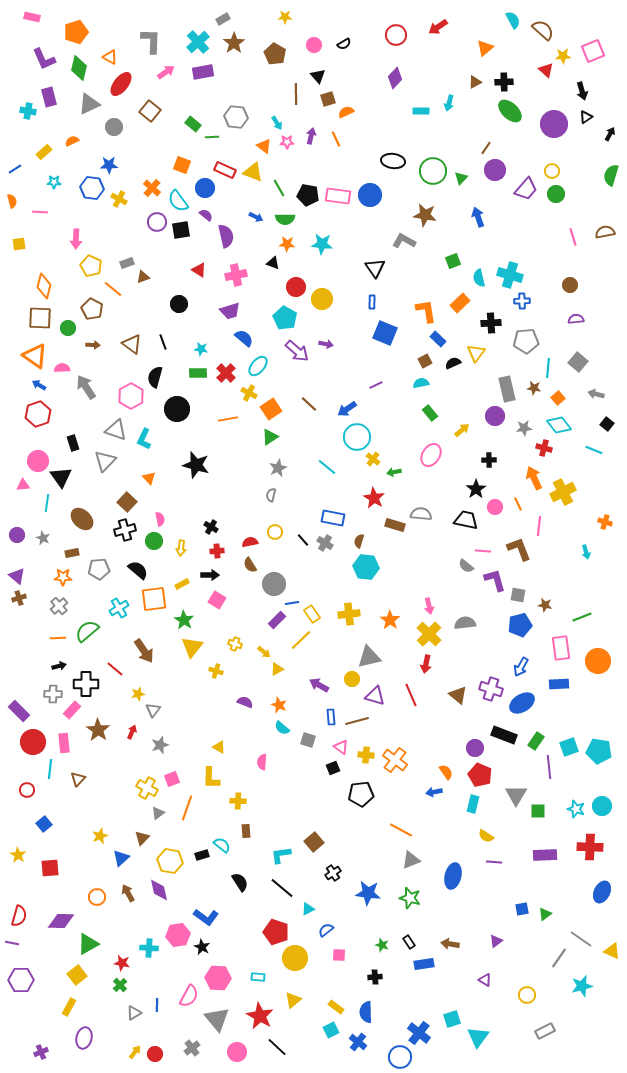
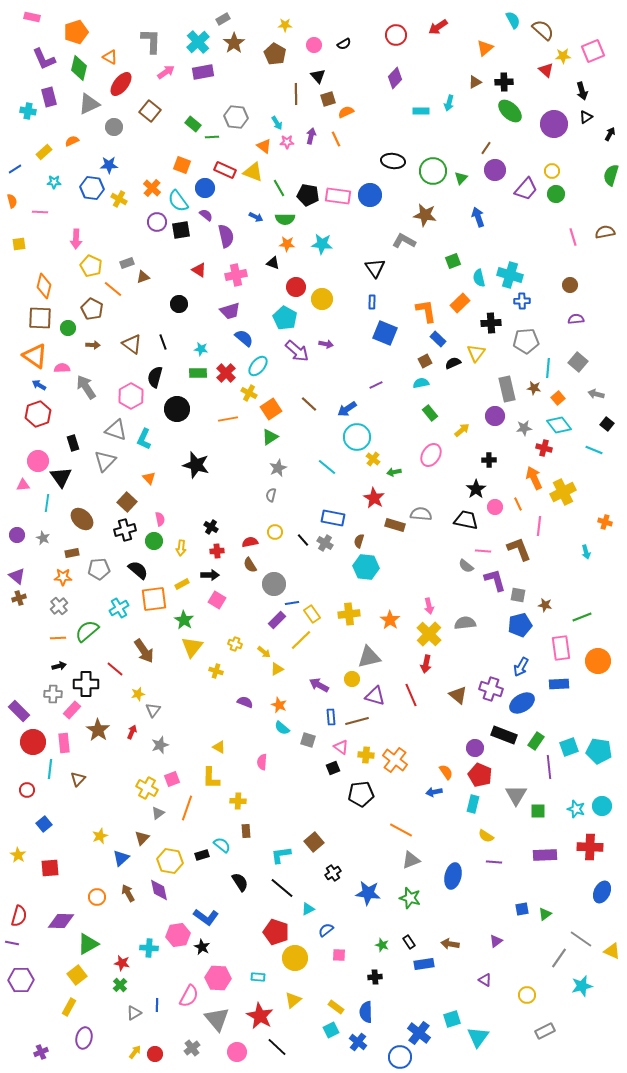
yellow star at (285, 17): moved 8 px down
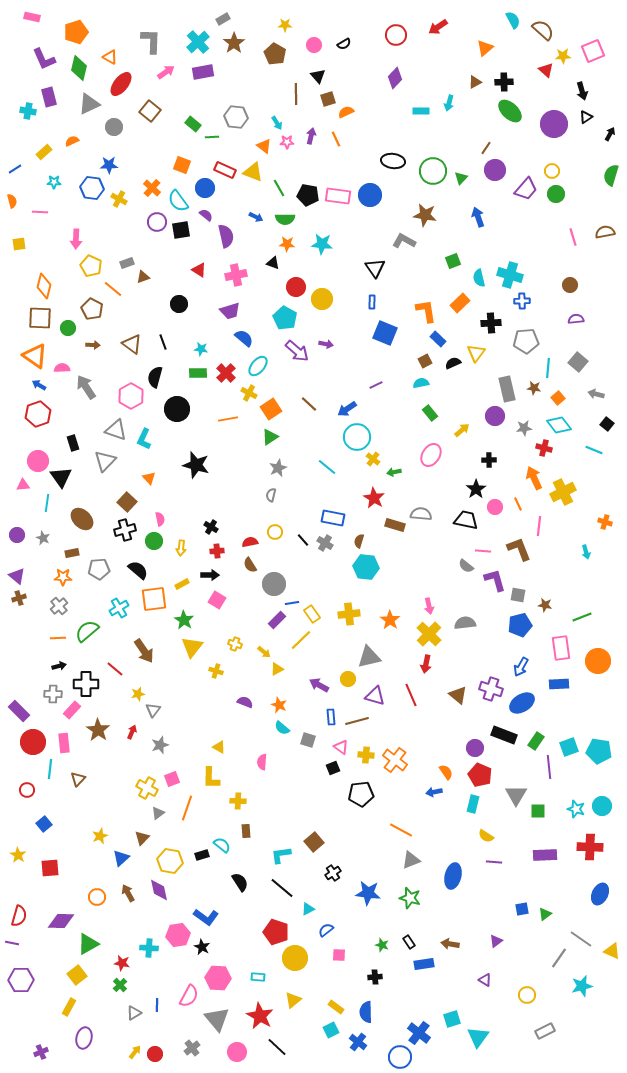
yellow circle at (352, 679): moved 4 px left
blue ellipse at (602, 892): moved 2 px left, 2 px down
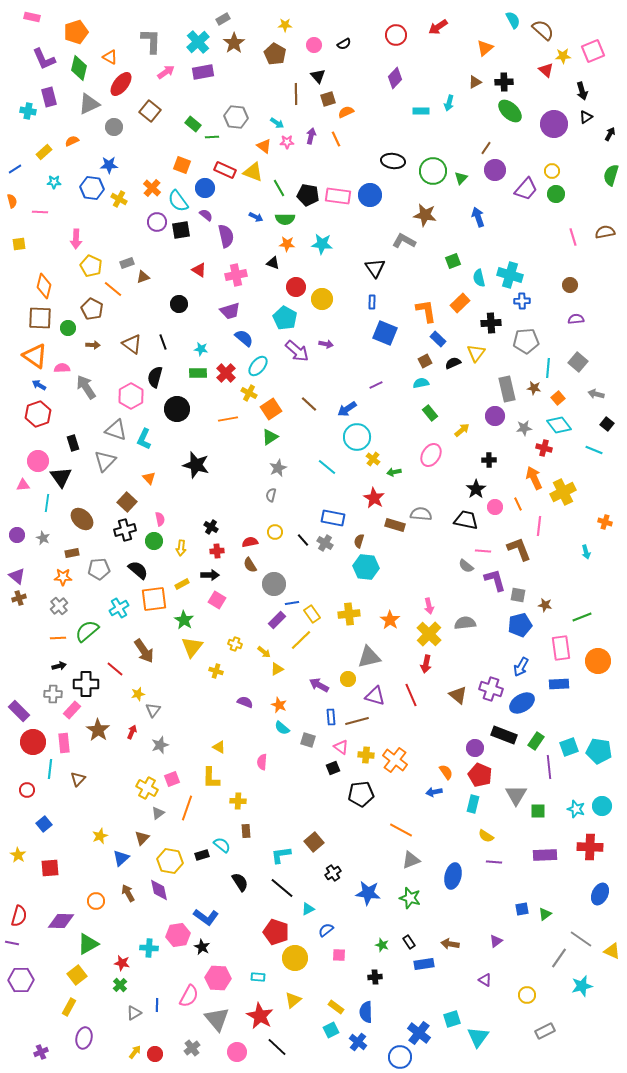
cyan arrow at (277, 123): rotated 24 degrees counterclockwise
orange circle at (97, 897): moved 1 px left, 4 px down
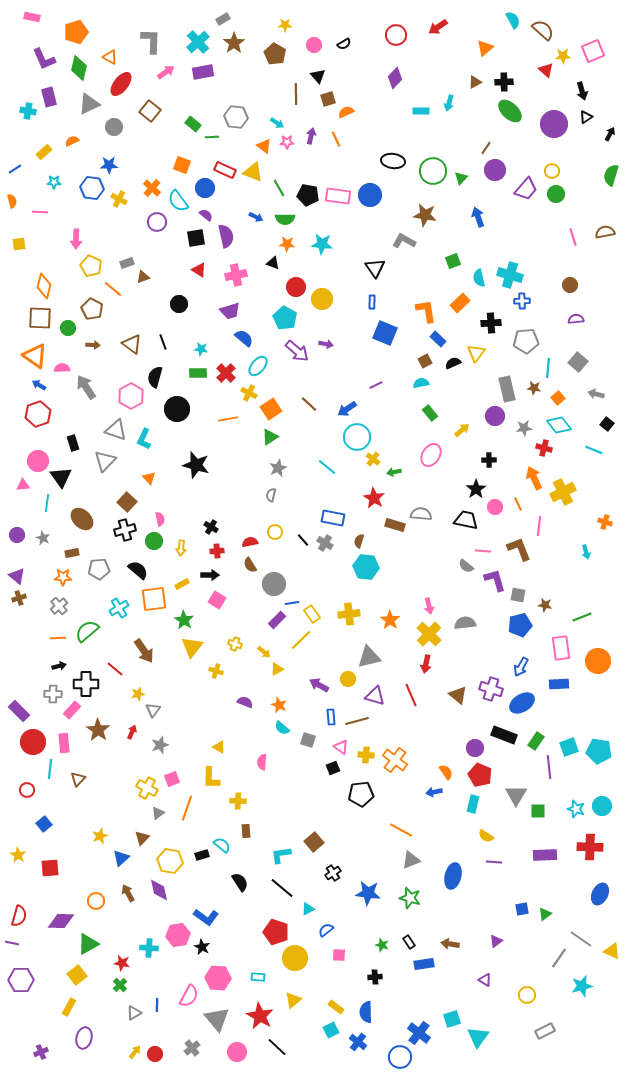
black square at (181, 230): moved 15 px right, 8 px down
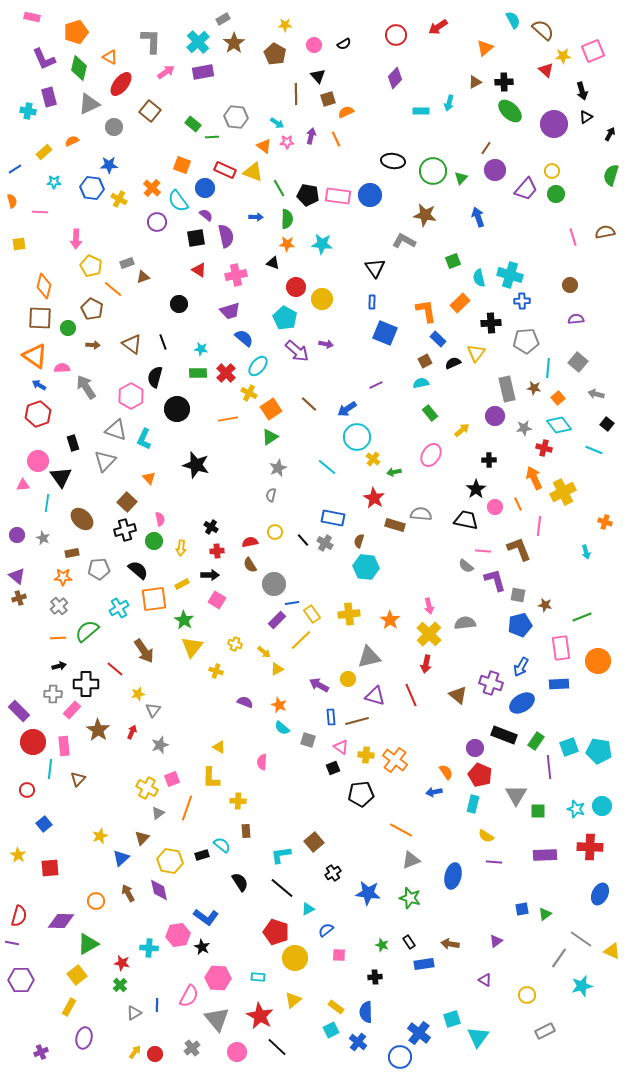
blue arrow at (256, 217): rotated 24 degrees counterclockwise
green semicircle at (285, 219): moved 2 px right; rotated 90 degrees counterclockwise
purple cross at (491, 689): moved 6 px up
pink rectangle at (64, 743): moved 3 px down
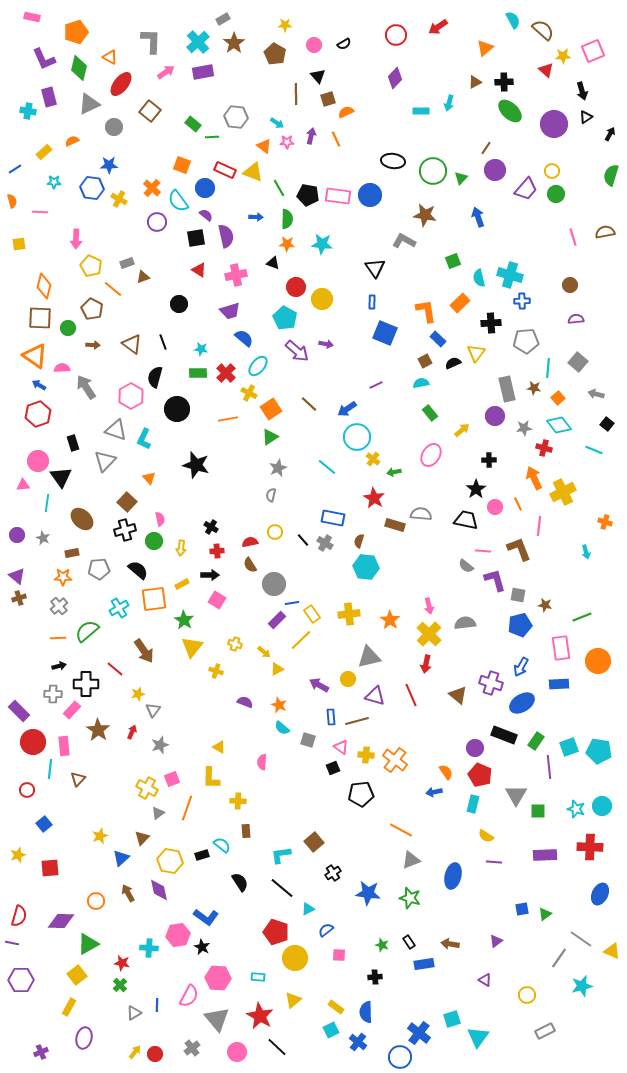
yellow star at (18, 855): rotated 21 degrees clockwise
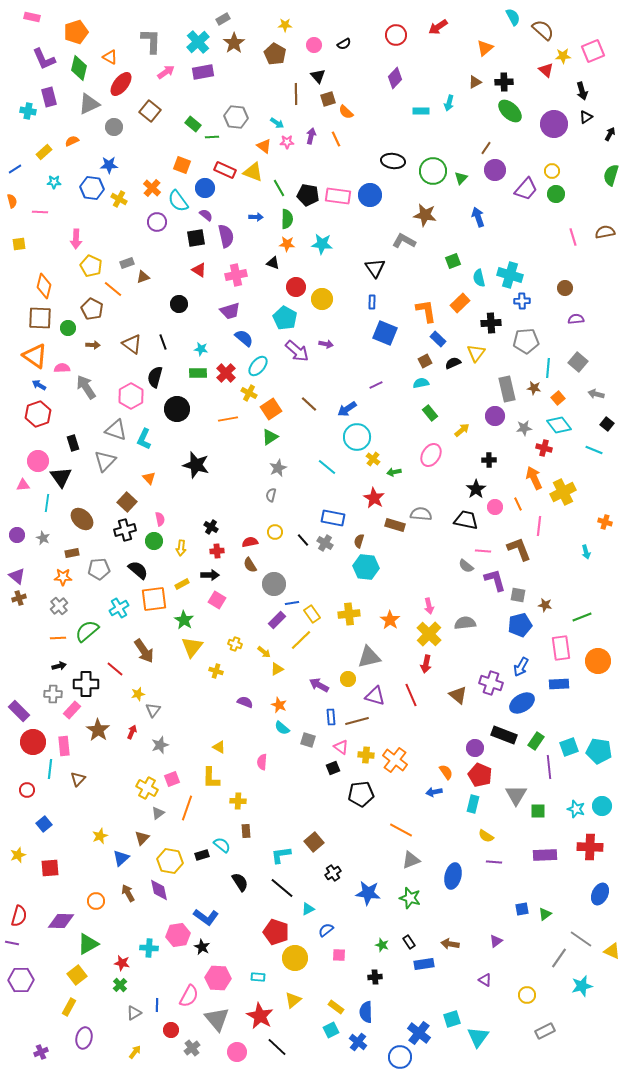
cyan semicircle at (513, 20): moved 3 px up
orange semicircle at (346, 112): rotated 112 degrees counterclockwise
brown circle at (570, 285): moved 5 px left, 3 px down
red circle at (155, 1054): moved 16 px right, 24 px up
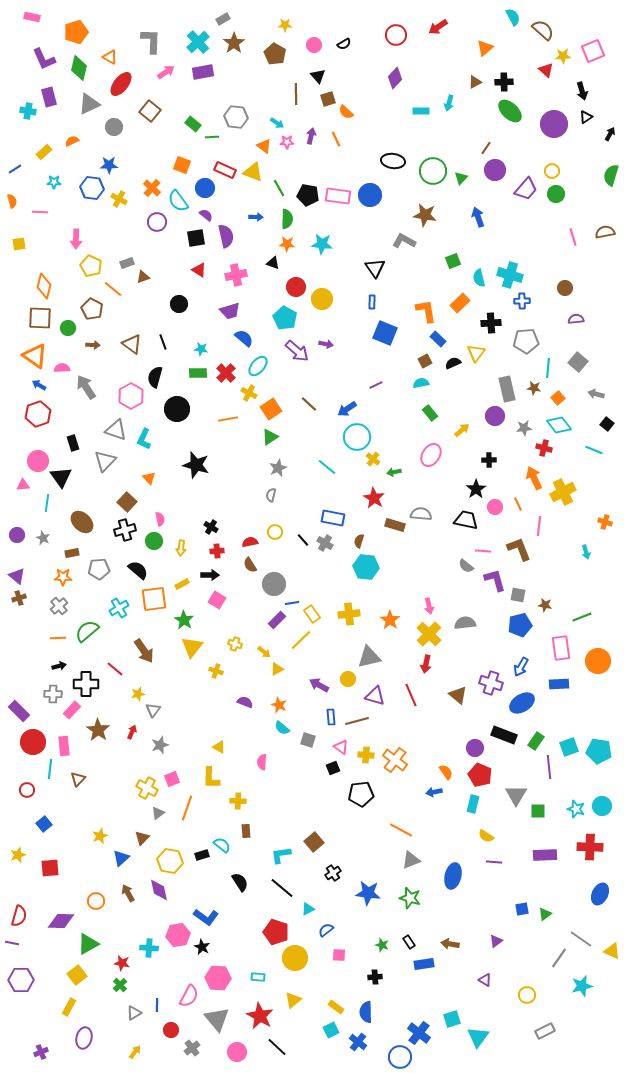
brown ellipse at (82, 519): moved 3 px down
